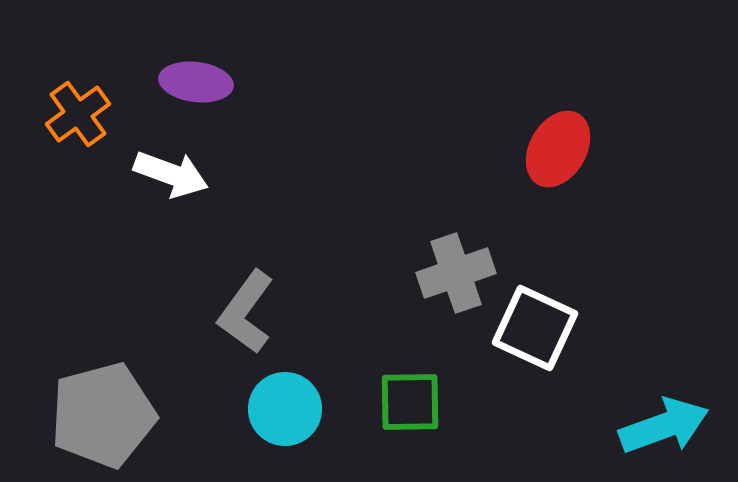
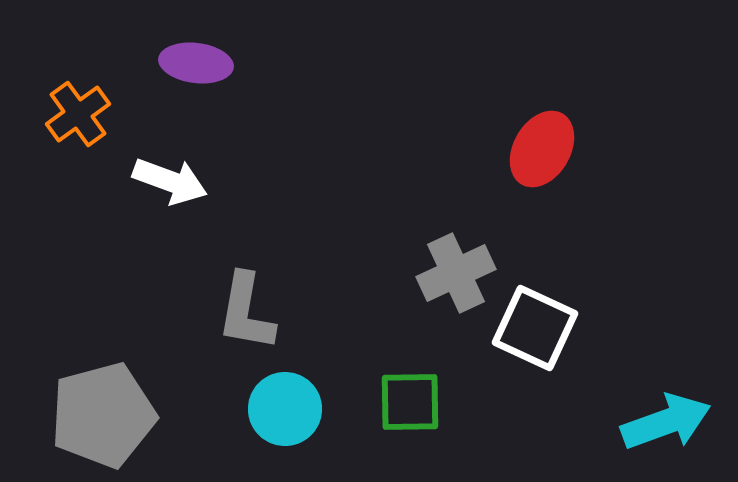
purple ellipse: moved 19 px up
red ellipse: moved 16 px left
white arrow: moved 1 px left, 7 px down
gray cross: rotated 6 degrees counterclockwise
gray L-shape: rotated 26 degrees counterclockwise
cyan arrow: moved 2 px right, 4 px up
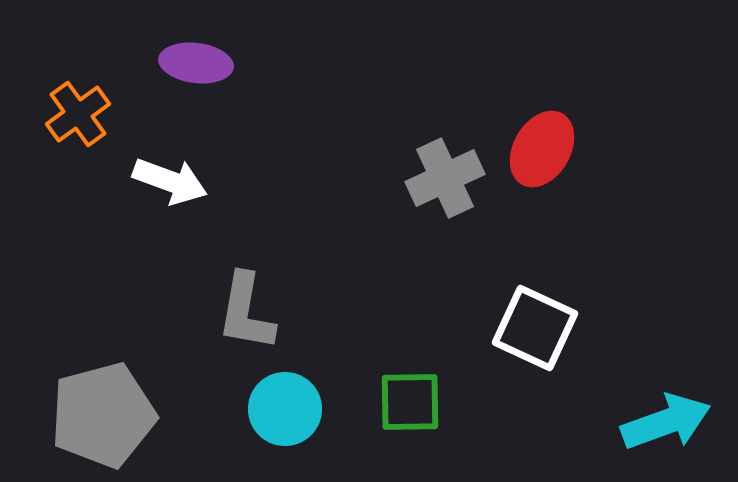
gray cross: moved 11 px left, 95 px up
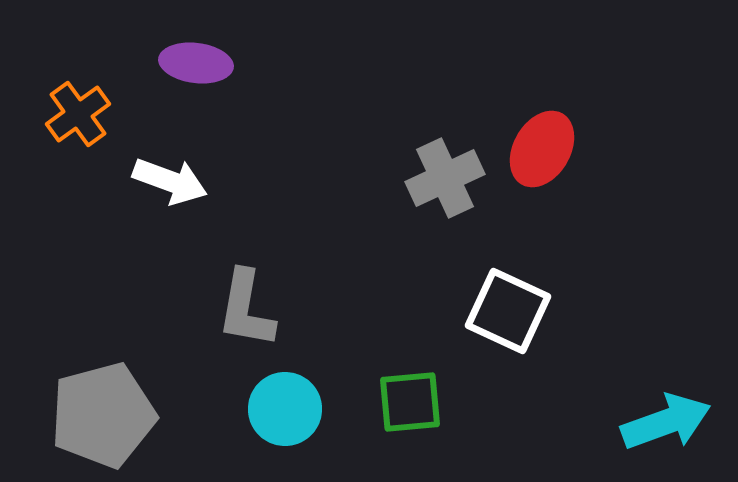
gray L-shape: moved 3 px up
white square: moved 27 px left, 17 px up
green square: rotated 4 degrees counterclockwise
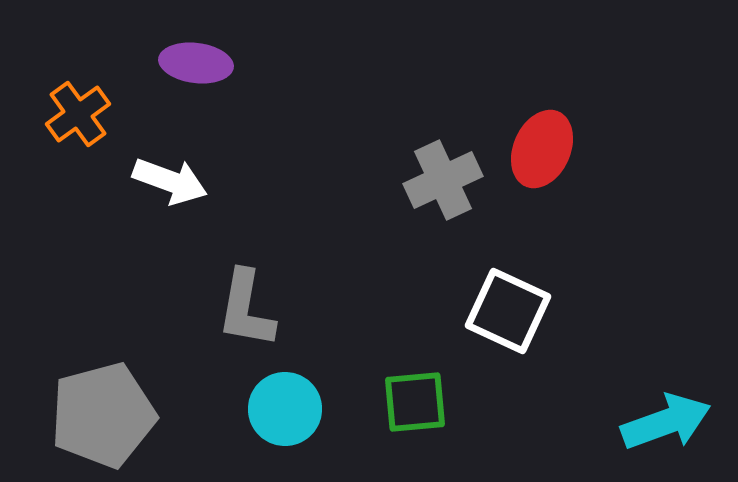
red ellipse: rotated 6 degrees counterclockwise
gray cross: moved 2 px left, 2 px down
green square: moved 5 px right
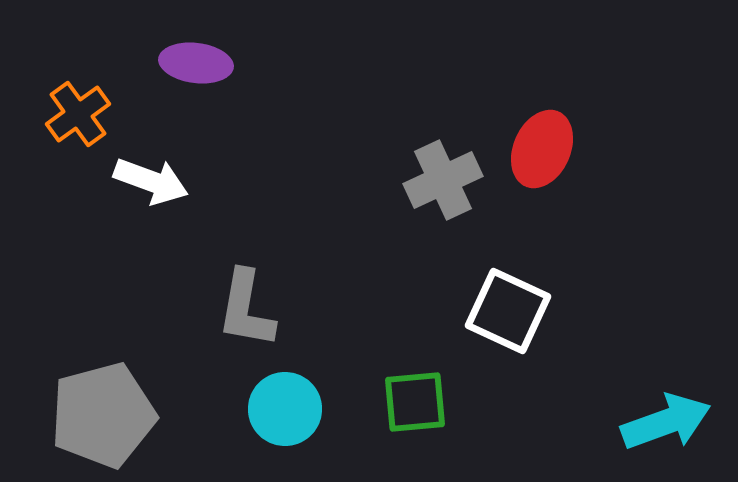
white arrow: moved 19 px left
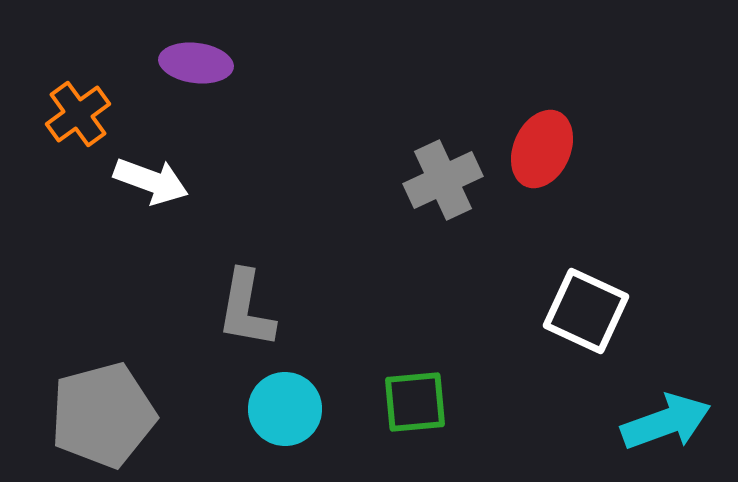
white square: moved 78 px right
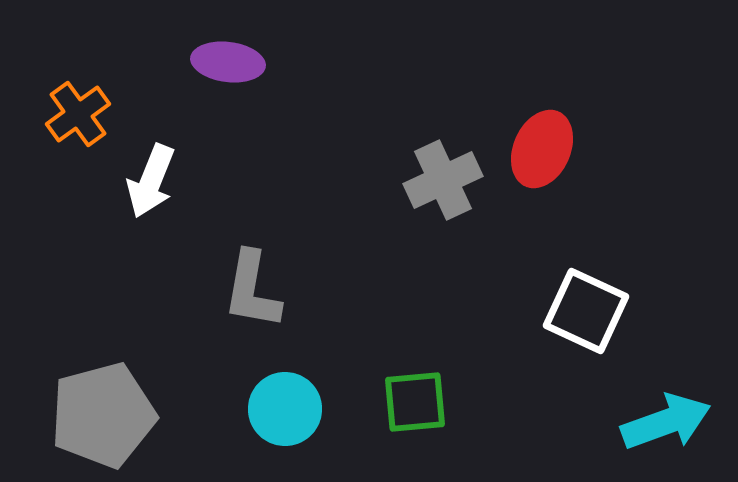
purple ellipse: moved 32 px right, 1 px up
white arrow: rotated 92 degrees clockwise
gray L-shape: moved 6 px right, 19 px up
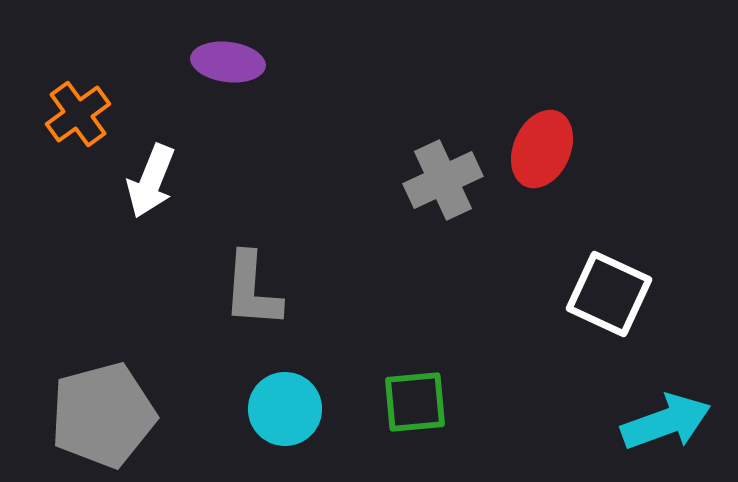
gray L-shape: rotated 6 degrees counterclockwise
white square: moved 23 px right, 17 px up
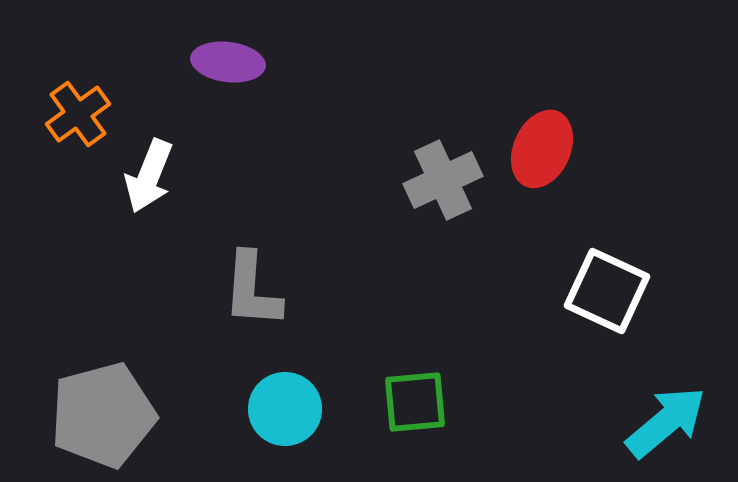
white arrow: moved 2 px left, 5 px up
white square: moved 2 px left, 3 px up
cyan arrow: rotated 20 degrees counterclockwise
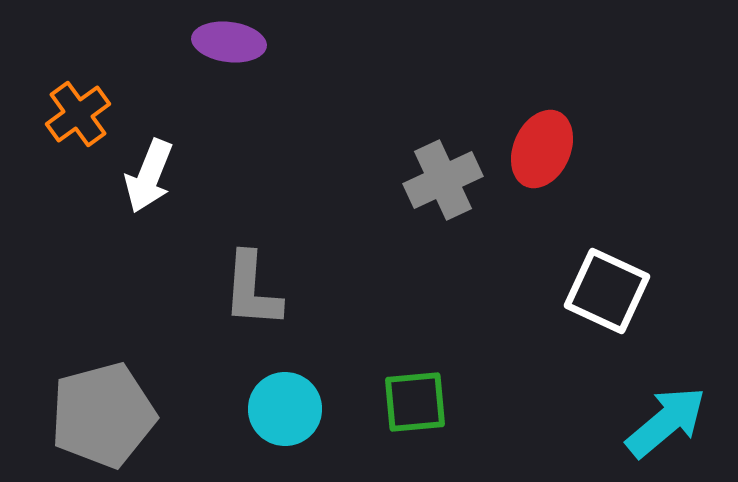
purple ellipse: moved 1 px right, 20 px up
